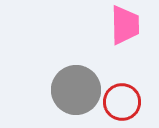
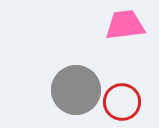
pink trapezoid: rotated 96 degrees counterclockwise
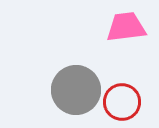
pink trapezoid: moved 1 px right, 2 px down
